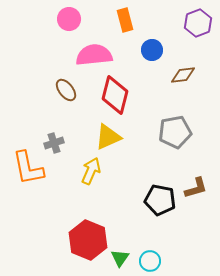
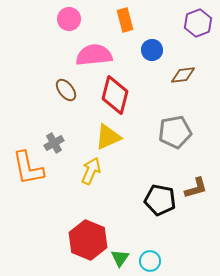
gray cross: rotated 12 degrees counterclockwise
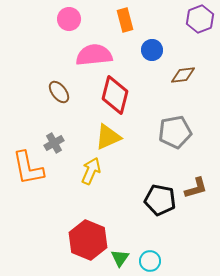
purple hexagon: moved 2 px right, 4 px up
brown ellipse: moved 7 px left, 2 px down
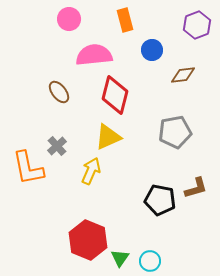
purple hexagon: moved 3 px left, 6 px down
gray cross: moved 3 px right, 3 px down; rotated 12 degrees counterclockwise
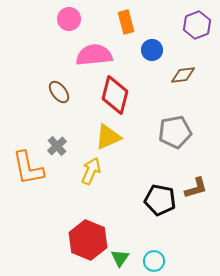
orange rectangle: moved 1 px right, 2 px down
cyan circle: moved 4 px right
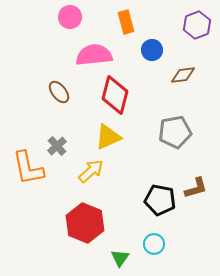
pink circle: moved 1 px right, 2 px up
yellow arrow: rotated 24 degrees clockwise
red hexagon: moved 3 px left, 17 px up
cyan circle: moved 17 px up
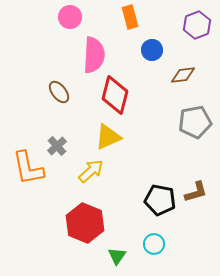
orange rectangle: moved 4 px right, 5 px up
pink semicircle: rotated 99 degrees clockwise
gray pentagon: moved 20 px right, 10 px up
brown L-shape: moved 4 px down
green triangle: moved 3 px left, 2 px up
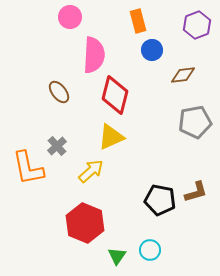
orange rectangle: moved 8 px right, 4 px down
yellow triangle: moved 3 px right
cyan circle: moved 4 px left, 6 px down
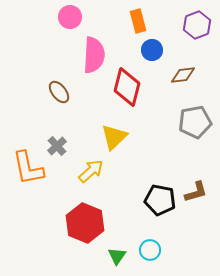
red diamond: moved 12 px right, 8 px up
yellow triangle: moved 3 px right; rotated 20 degrees counterclockwise
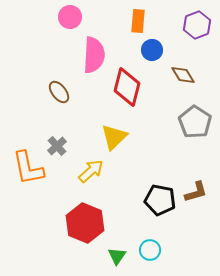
orange rectangle: rotated 20 degrees clockwise
brown diamond: rotated 65 degrees clockwise
gray pentagon: rotated 28 degrees counterclockwise
